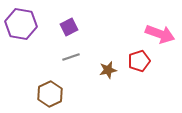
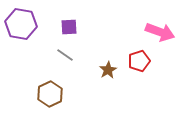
purple square: rotated 24 degrees clockwise
pink arrow: moved 2 px up
gray line: moved 6 px left, 2 px up; rotated 54 degrees clockwise
brown star: rotated 18 degrees counterclockwise
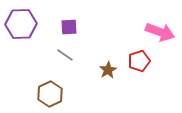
purple hexagon: rotated 12 degrees counterclockwise
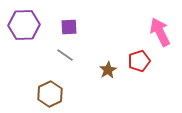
purple hexagon: moved 3 px right, 1 px down
pink arrow: rotated 136 degrees counterclockwise
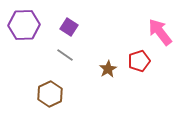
purple square: rotated 36 degrees clockwise
pink arrow: rotated 12 degrees counterclockwise
brown star: moved 1 px up
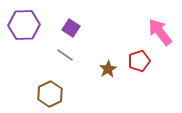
purple square: moved 2 px right, 1 px down
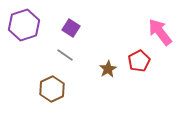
purple hexagon: rotated 16 degrees counterclockwise
red pentagon: rotated 10 degrees counterclockwise
brown hexagon: moved 2 px right, 5 px up
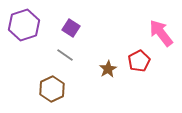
pink arrow: moved 1 px right, 1 px down
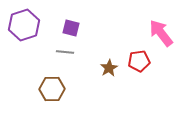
purple square: rotated 18 degrees counterclockwise
gray line: moved 3 px up; rotated 30 degrees counterclockwise
red pentagon: rotated 20 degrees clockwise
brown star: moved 1 px right, 1 px up
brown hexagon: rotated 25 degrees clockwise
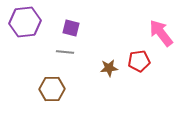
purple hexagon: moved 1 px right, 3 px up; rotated 12 degrees clockwise
brown star: rotated 24 degrees clockwise
